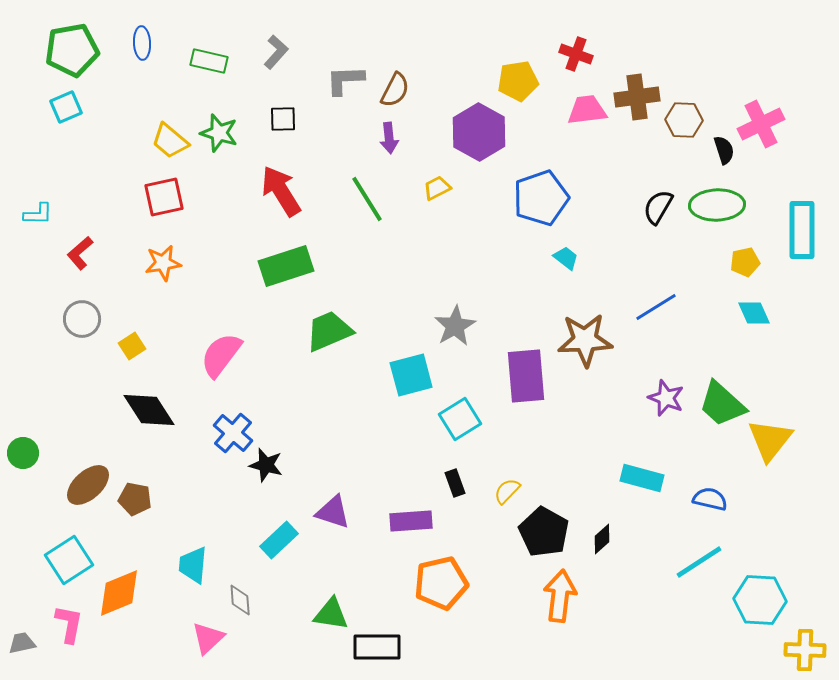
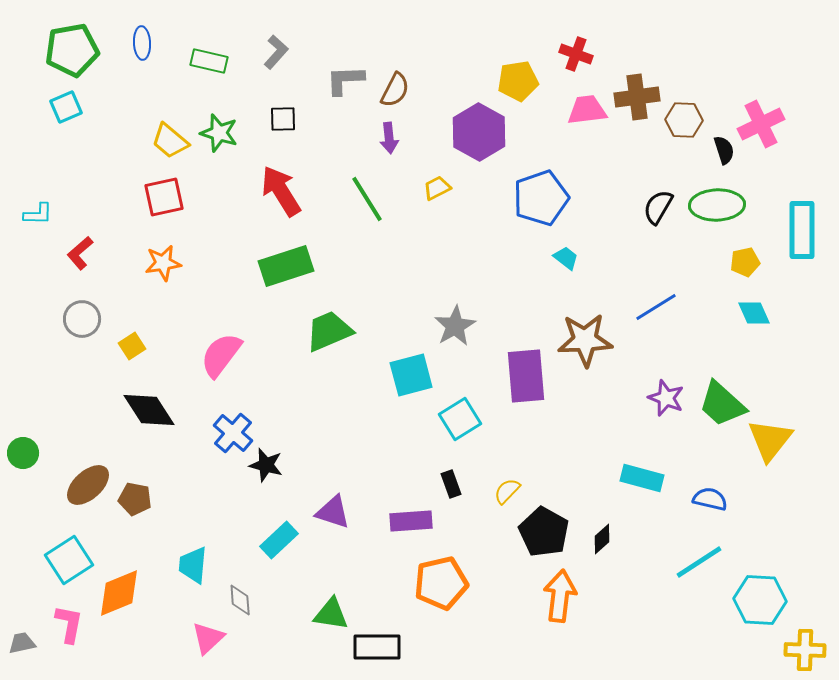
black rectangle at (455, 483): moved 4 px left, 1 px down
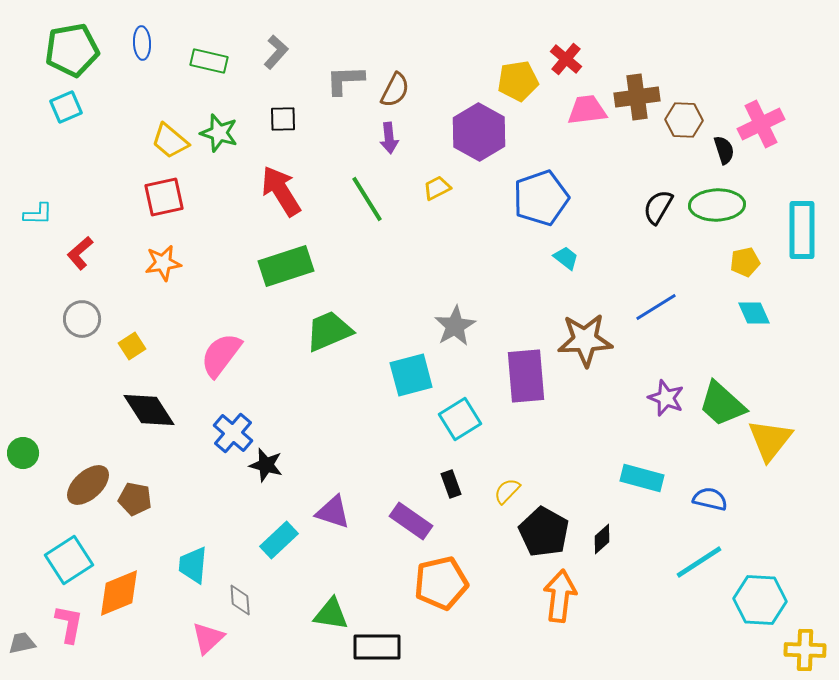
red cross at (576, 54): moved 10 px left, 5 px down; rotated 20 degrees clockwise
purple rectangle at (411, 521): rotated 39 degrees clockwise
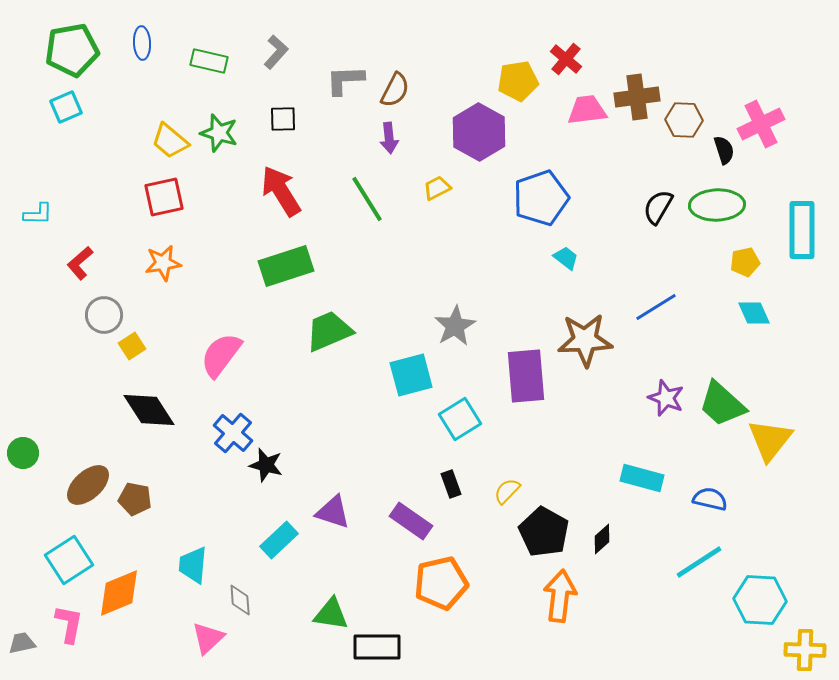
red L-shape at (80, 253): moved 10 px down
gray circle at (82, 319): moved 22 px right, 4 px up
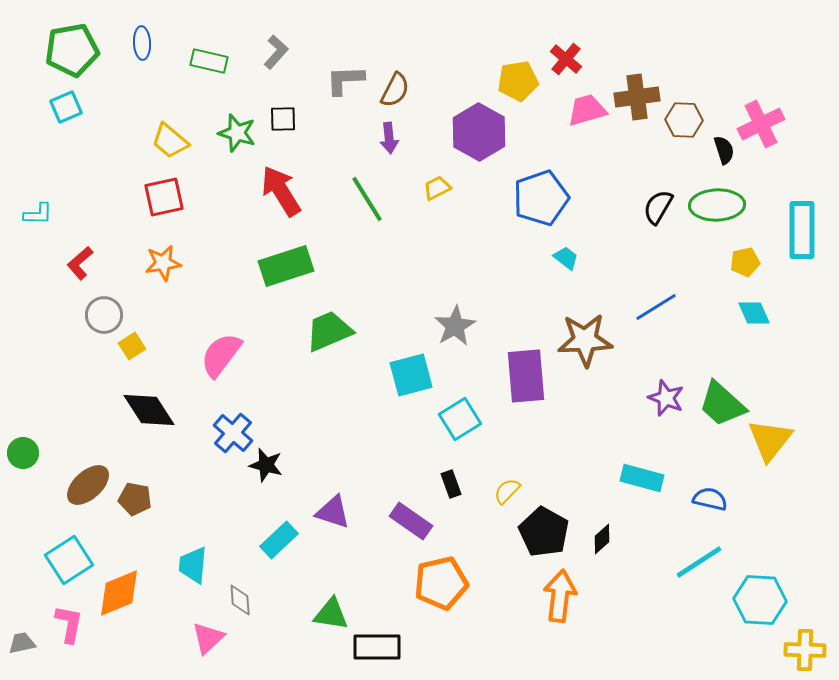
pink trapezoid at (587, 110): rotated 9 degrees counterclockwise
green star at (219, 133): moved 18 px right
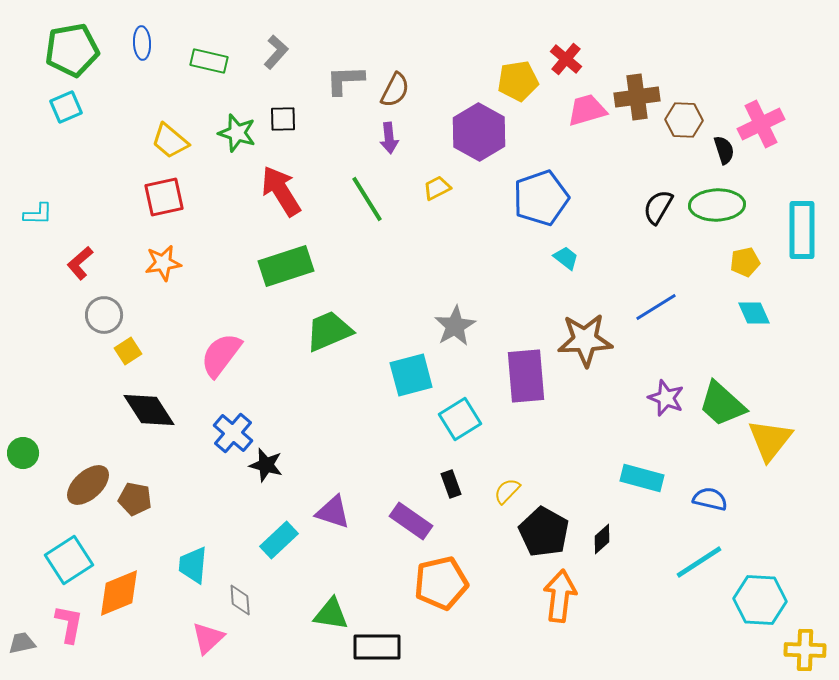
yellow square at (132, 346): moved 4 px left, 5 px down
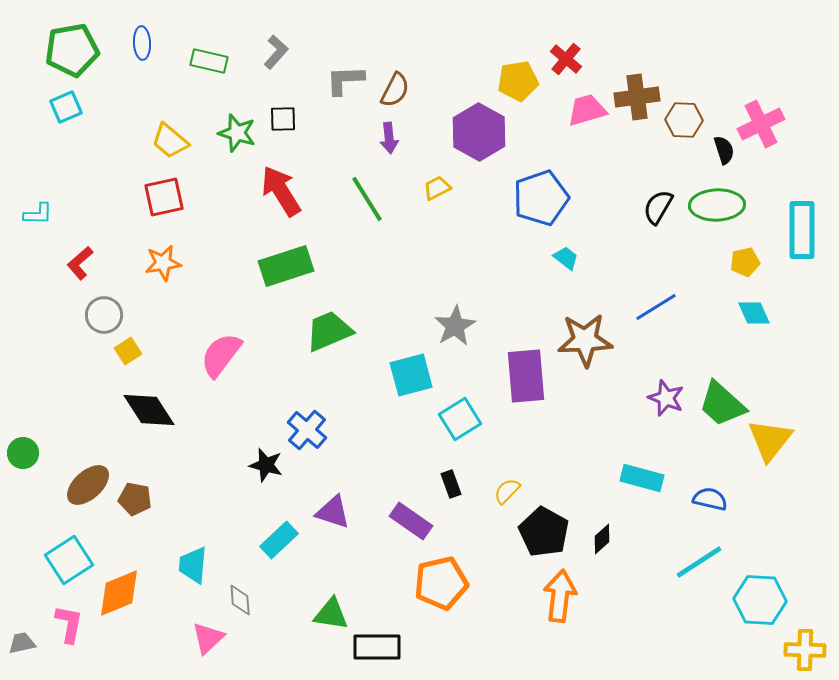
blue cross at (233, 433): moved 74 px right, 3 px up
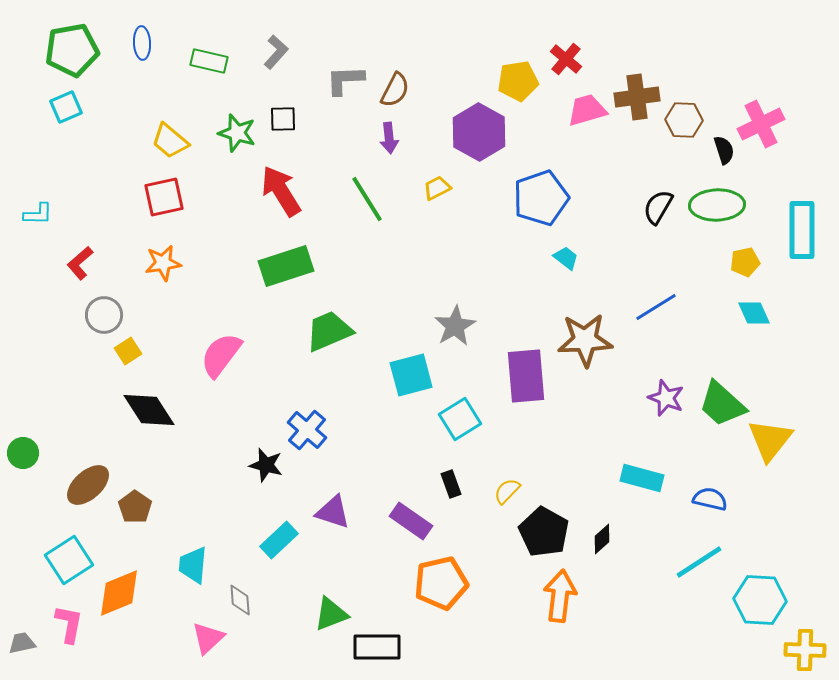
brown pentagon at (135, 499): moved 8 px down; rotated 24 degrees clockwise
green triangle at (331, 614): rotated 30 degrees counterclockwise
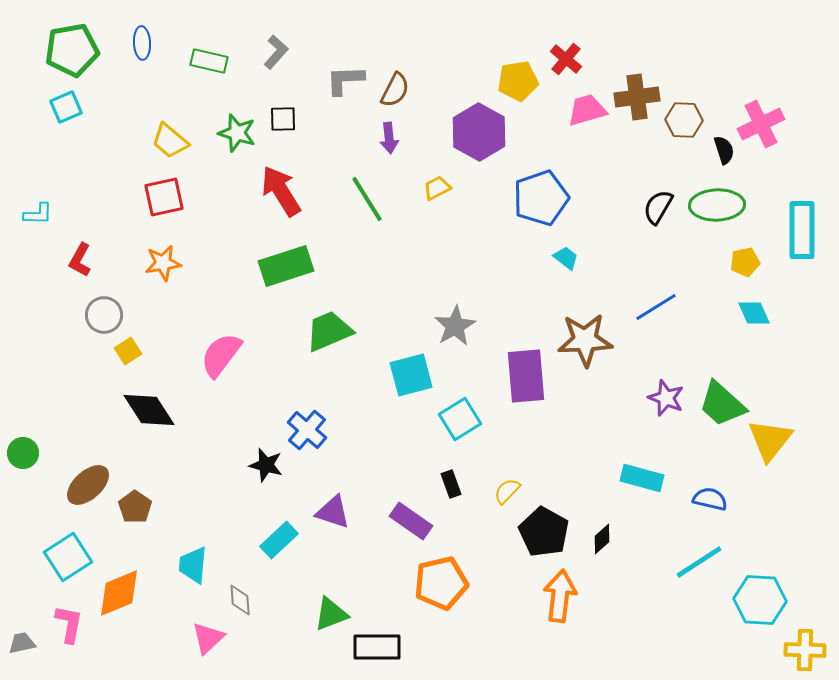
red L-shape at (80, 263): moved 3 px up; rotated 20 degrees counterclockwise
cyan square at (69, 560): moved 1 px left, 3 px up
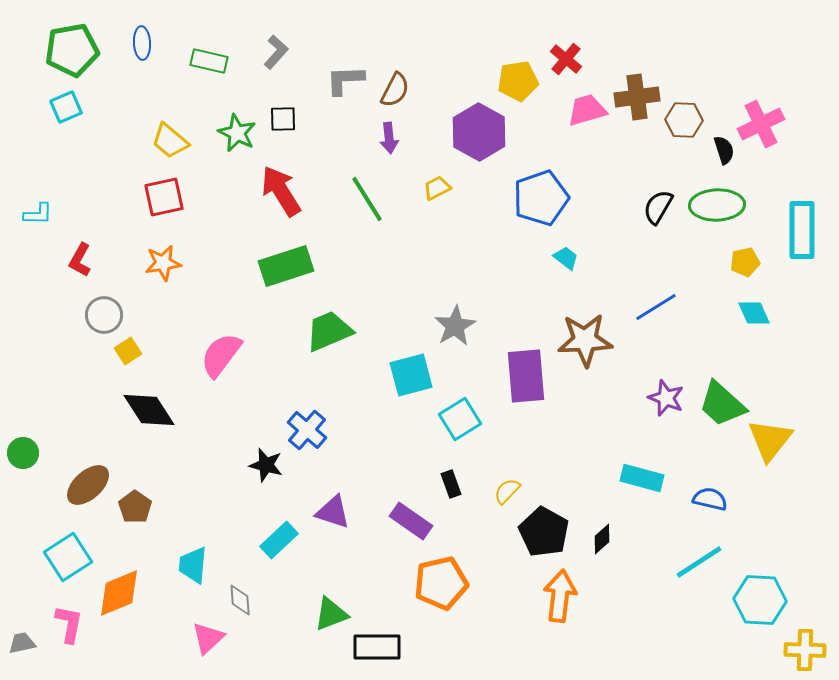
green star at (237, 133): rotated 9 degrees clockwise
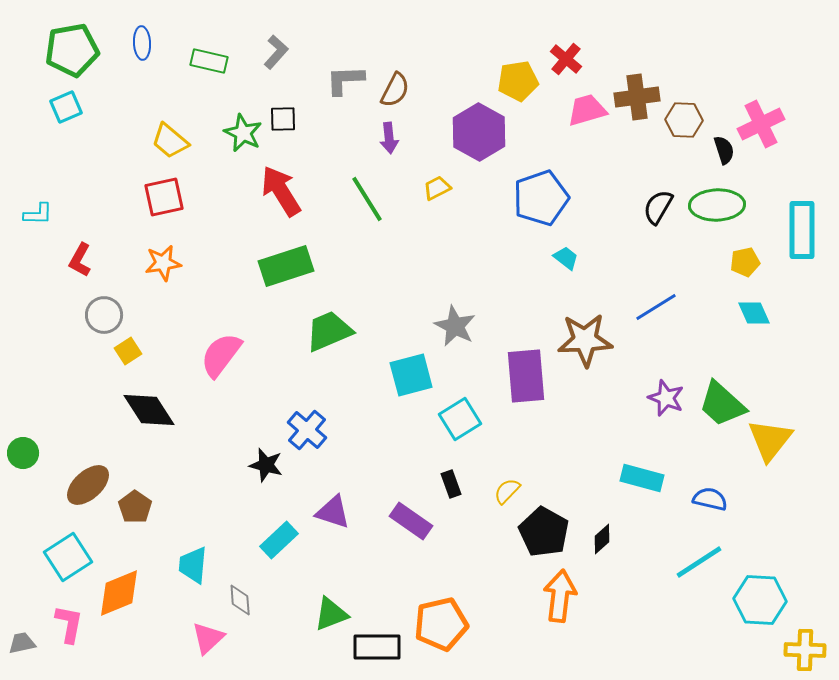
green star at (237, 133): moved 6 px right
gray star at (455, 326): rotated 15 degrees counterclockwise
orange pentagon at (441, 583): moved 41 px down
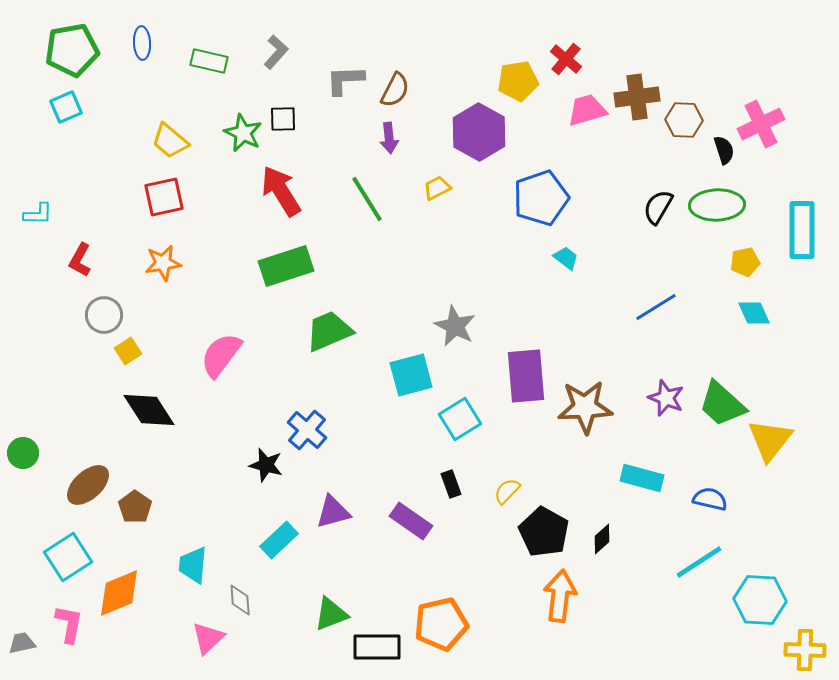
brown star at (585, 340): moved 67 px down
purple triangle at (333, 512): rotated 33 degrees counterclockwise
